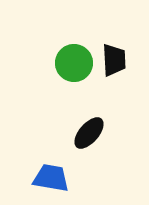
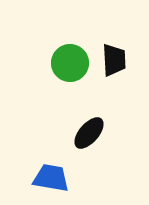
green circle: moved 4 px left
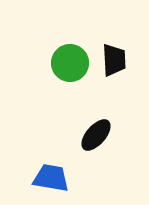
black ellipse: moved 7 px right, 2 px down
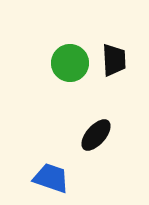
blue trapezoid: rotated 9 degrees clockwise
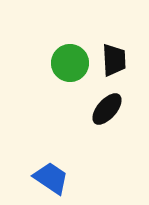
black ellipse: moved 11 px right, 26 px up
blue trapezoid: rotated 15 degrees clockwise
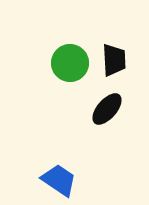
blue trapezoid: moved 8 px right, 2 px down
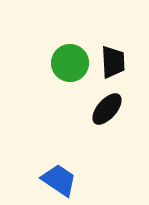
black trapezoid: moved 1 px left, 2 px down
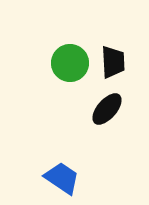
blue trapezoid: moved 3 px right, 2 px up
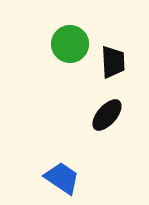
green circle: moved 19 px up
black ellipse: moved 6 px down
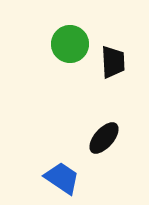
black ellipse: moved 3 px left, 23 px down
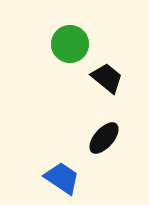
black trapezoid: moved 6 px left, 16 px down; rotated 48 degrees counterclockwise
